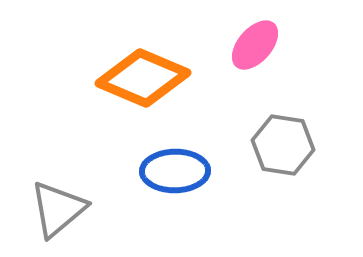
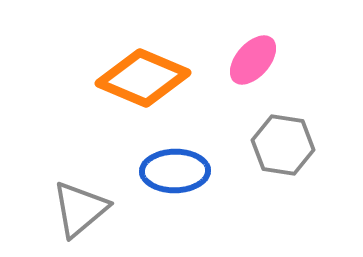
pink ellipse: moved 2 px left, 15 px down
gray triangle: moved 22 px right
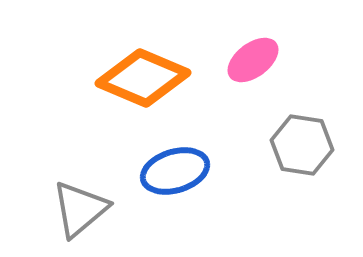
pink ellipse: rotated 12 degrees clockwise
gray hexagon: moved 19 px right
blue ellipse: rotated 16 degrees counterclockwise
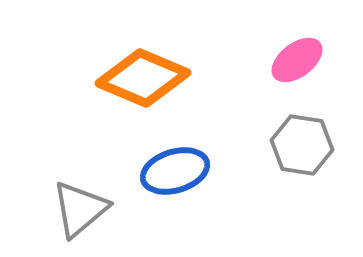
pink ellipse: moved 44 px right
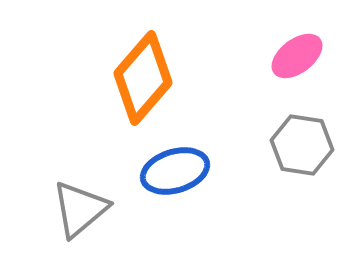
pink ellipse: moved 4 px up
orange diamond: rotated 72 degrees counterclockwise
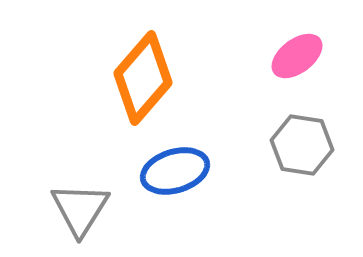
gray triangle: rotated 18 degrees counterclockwise
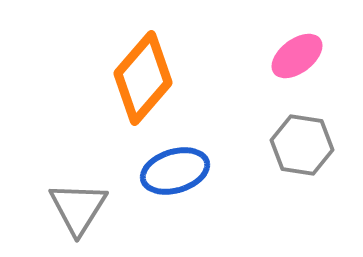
gray triangle: moved 2 px left, 1 px up
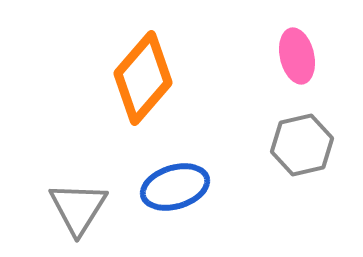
pink ellipse: rotated 66 degrees counterclockwise
gray hexagon: rotated 22 degrees counterclockwise
blue ellipse: moved 16 px down
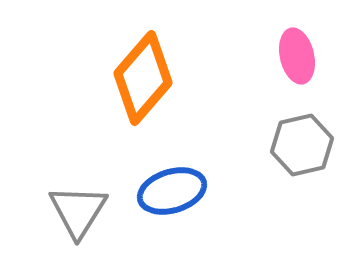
blue ellipse: moved 3 px left, 4 px down
gray triangle: moved 3 px down
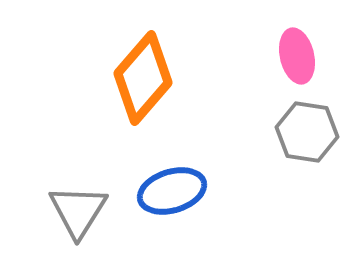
gray hexagon: moved 5 px right, 13 px up; rotated 22 degrees clockwise
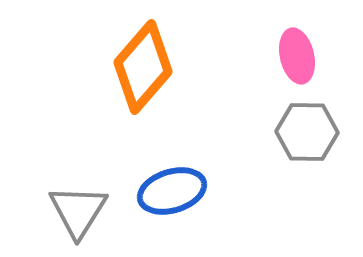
orange diamond: moved 11 px up
gray hexagon: rotated 8 degrees counterclockwise
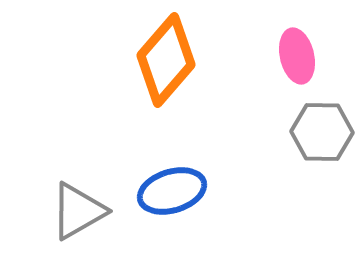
orange diamond: moved 23 px right, 7 px up
gray hexagon: moved 15 px right
gray triangle: rotated 28 degrees clockwise
